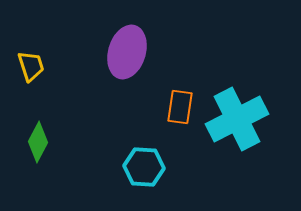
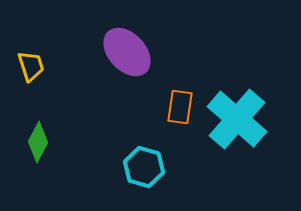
purple ellipse: rotated 60 degrees counterclockwise
cyan cross: rotated 22 degrees counterclockwise
cyan hexagon: rotated 12 degrees clockwise
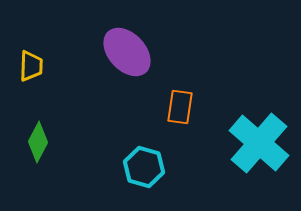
yellow trapezoid: rotated 20 degrees clockwise
cyan cross: moved 22 px right, 24 px down
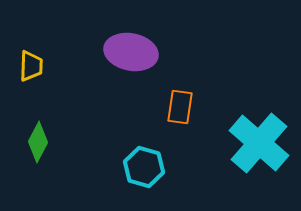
purple ellipse: moved 4 px right; rotated 36 degrees counterclockwise
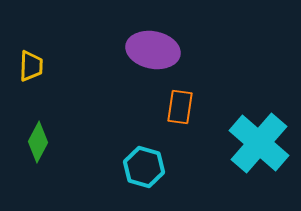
purple ellipse: moved 22 px right, 2 px up
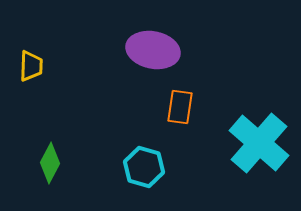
green diamond: moved 12 px right, 21 px down
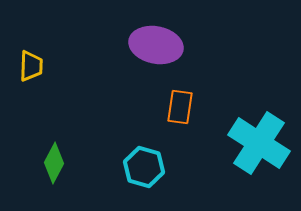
purple ellipse: moved 3 px right, 5 px up
cyan cross: rotated 8 degrees counterclockwise
green diamond: moved 4 px right
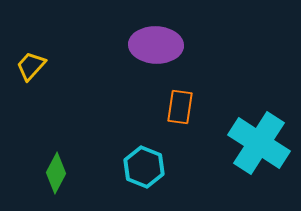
purple ellipse: rotated 9 degrees counterclockwise
yellow trapezoid: rotated 140 degrees counterclockwise
green diamond: moved 2 px right, 10 px down
cyan hexagon: rotated 6 degrees clockwise
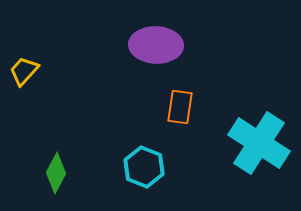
yellow trapezoid: moved 7 px left, 5 px down
